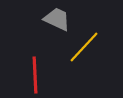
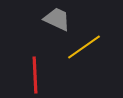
yellow line: rotated 12 degrees clockwise
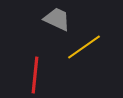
red line: rotated 9 degrees clockwise
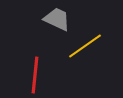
yellow line: moved 1 px right, 1 px up
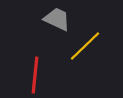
yellow line: rotated 9 degrees counterclockwise
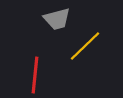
gray trapezoid: rotated 140 degrees clockwise
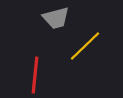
gray trapezoid: moved 1 px left, 1 px up
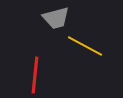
yellow line: rotated 72 degrees clockwise
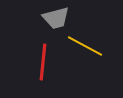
red line: moved 8 px right, 13 px up
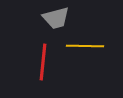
yellow line: rotated 27 degrees counterclockwise
